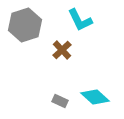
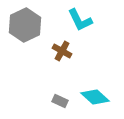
gray hexagon: rotated 8 degrees counterclockwise
brown cross: moved 1 px down; rotated 18 degrees counterclockwise
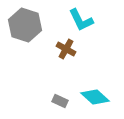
cyan L-shape: moved 1 px right
gray hexagon: rotated 16 degrees counterclockwise
brown cross: moved 4 px right, 2 px up
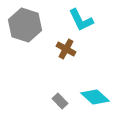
gray rectangle: rotated 21 degrees clockwise
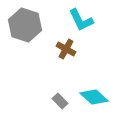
cyan diamond: moved 1 px left
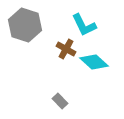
cyan L-shape: moved 3 px right, 5 px down
cyan diamond: moved 35 px up
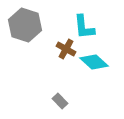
cyan L-shape: moved 2 px down; rotated 20 degrees clockwise
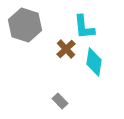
brown cross: rotated 18 degrees clockwise
cyan diamond: rotated 56 degrees clockwise
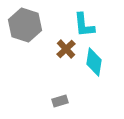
cyan L-shape: moved 2 px up
gray rectangle: rotated 63 degrees counterclockwise
